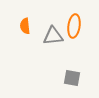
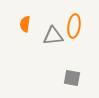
orange semicircle: moved 2 px up; rotated 14 degrees clockwise
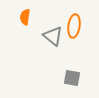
orange semicircle: moved 7 px up
gray triangle: rotated 45 degrees clockwise
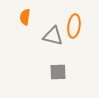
gray triangle: rotated 25 degrees counterclockwise
gray square: moved 14 px left, 6 px up; rotated 12 degrees counterclockwise
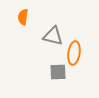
orange semicircle: moved 2 px left
orange ellipse: moved 27 px down
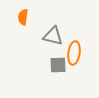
gray square: moved 7 px up
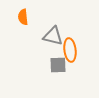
orange semicircle: rotated 14 degrees counterclockwise
orange ellipse: moved 4 px left, 3 px up; rotated 15 degrees counterclockwise
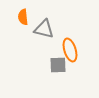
gray triangle: moved 9 px left, 7 px up
orange ellipse: rotated 10 degrees counterclockwise
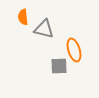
orange ellipse: moved 4 px right
gray square: moved 1 px right, 1 px down
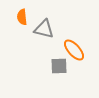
orange semicircle: moved 1 px left
orange ellipse: rotated 25 degrees counterclockwise
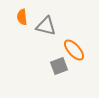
gray triangle: moved 2 px right, 3 px up
gray square: rotated 18 degrees counterclockwise
